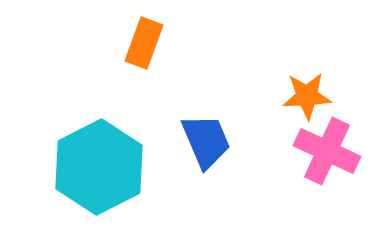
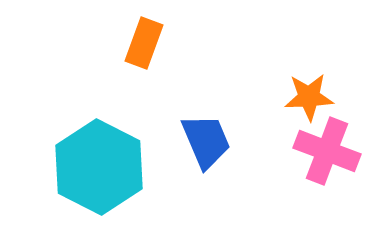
orange star: moved 2 px right, 1 px down
pink cross: rotated 4 degrees counterclockwise
cyan hexagon: rotated 6 degrees counterclockwise
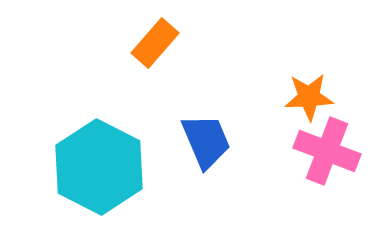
orange rectangle: moved 11 px right; rotated 21 degrees clockwise
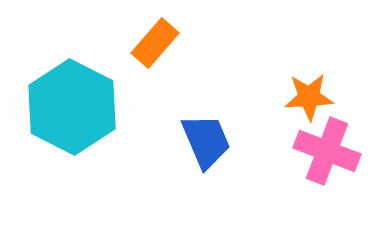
cyan hexagon: moved 27 px left, 60 px up
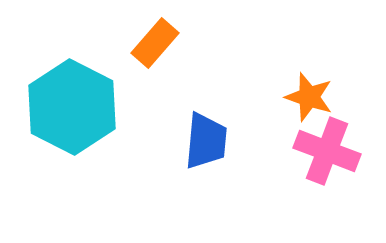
orange star: rotated 21 degrees clockwise
blue trapezoid: rotated 28 degrees clockwise
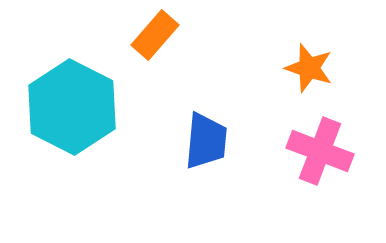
orange rectangle: moved 8 px up
orange star: moved 29 px up
pink cross: moved 7 px left
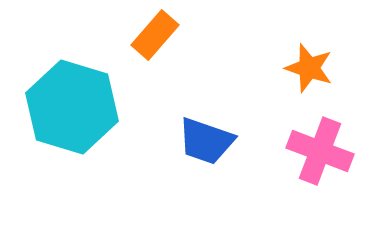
cyan hexagon: rotated 10 degrees counterclockwise
blue trapezoid: rotated 104 degrees clockwise
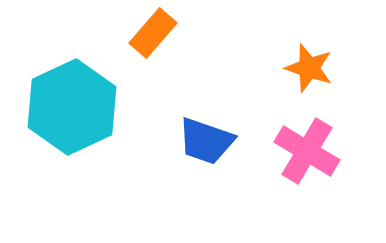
orange rectangle: moved 2 px left, 2 px up
cyan hexagon: rotated 18 degrees clockwise
pink cross: moved 13 px left; rotated 10 degrees clockwise
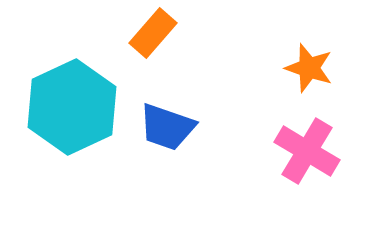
blue trapezoid: moved 39 px left, 14 px up
